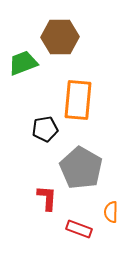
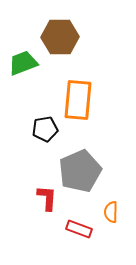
gray pentagon: moved 1 px left, 3 px down; rotated 18 degrees clockwise
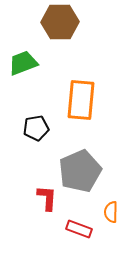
brown hexagon: moved 15 px up
orange rectangle: moved 3 px right
black pentagon: moved 9 px left, 1 px up
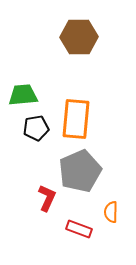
brown hexagon: moved 19 px right, 15 px down
green trapezoid: moved 32 px down; rotated 16 degrees clockwise
orange rectangle: moved 5 px left, 19 px down
red L-shape: rotated 20 degrees clockwise
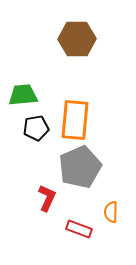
brown hexagon: moved 2 px left, 2 px down
orange rectangle: moved 1 px left, 1 px down
gray pentagon: moved 4 px up
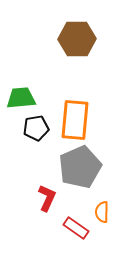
green trapezoid: moved 2 px left, 3 px down
orange semicircle: moved 9 px left
red rectangle: moved 3 px left, 1 px up; rotated 15 degrees clockwise
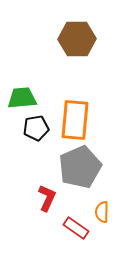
green trapezoid: moved 1 px right
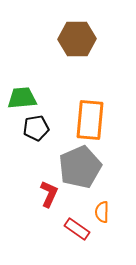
orange rectangle: moved 15 px right
red L-shape: moved 2 px right, 4 px up
red rectangle: moved 1 px right, 1 px down
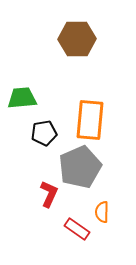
black pentagon: moved 8 px right, 5 px down
